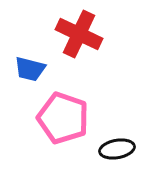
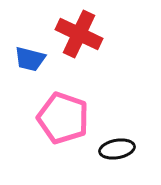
blue trapezoid: moved 10 px up
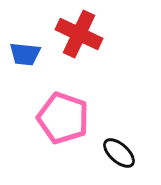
blue trapezoid: moved 5 px left, 5 px up; rotated 8 degrees counterclockwise
black ellipse: moved 2 px right, 4 px down; rotated 52 degrees clockwise
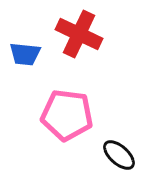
pink pentagon: moved 4 px right, 3 px up; rotated 12 degrees counterclockwise
black ellipse: moved 2 px down
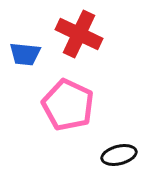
pink pentagon: moved 1 px right, 10 px up; rotated 18 degrees clockwise
black ellipse: rotated 56 degrees counterclockwise
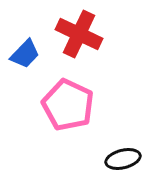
blue trapezoid: rotated 52 degrees counterclockwise
black ellipse: moved 4 px right, 4 px down
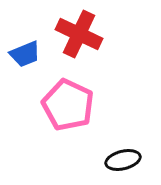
blue trapezoid: rotated 24 degrees clockwise
black ellipse: moved 1 px down
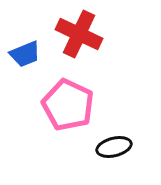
black ellipse: moved 9 px left, 13 px up
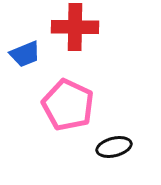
red cross: moved 4 px left, 7 px up; rotated 24 degrees counterclockwise
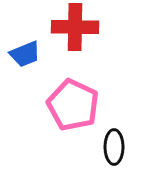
pink pentagon: moved 5 px right
black ellipse: rotated 76 degrees counterclockwise
